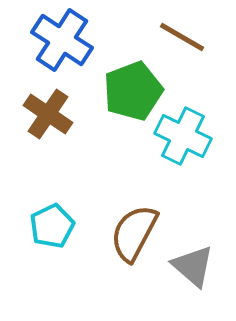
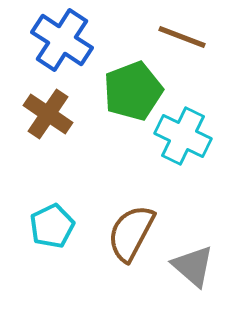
brown line: rotated 9 degrees counterclockwise
brown semicircle: moved 3 px left
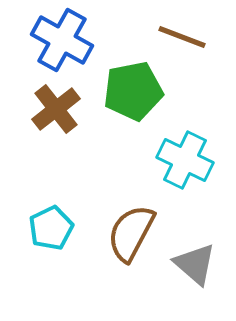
blue cross: rotated 4 degrees counterclockwise
green pentagon: rotated 10 degrees clockwise
brown cross: moved 8 px right, 5 px up; rotated 18 degrees clockwise
cyan cross: moved 2 px right, 24 px down
cyan pentagon: moved 1 px left, 2 px down
gray triangle: moved 2 px right, 2 px up
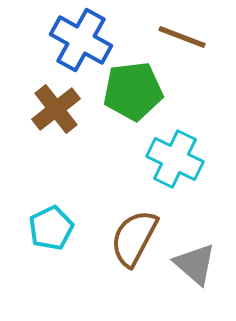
blue cross: moved 19 px right
green pentagon: rotated 4 degrees clockwise
cyan cross: moved 10 px left, 1 px up
brown semicircle: moved 3 px right, 5 px down
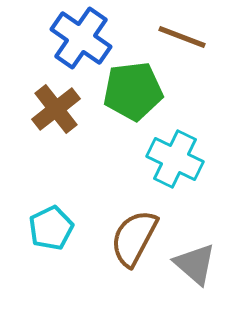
blue cross: moved 2 px up; rotated 6 degrees clockwise
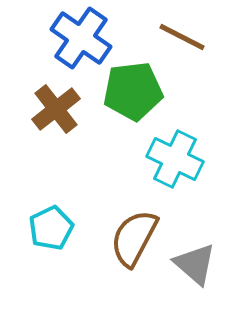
brown line: rotated 6 degrees clockwise
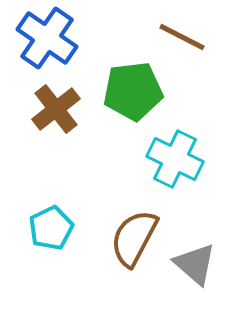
blue cross: moved 34 px left
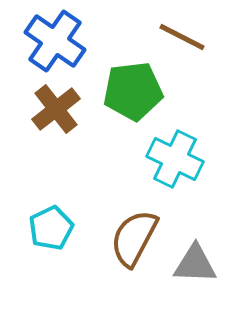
blue cross: moved 8 px right, 3 px down
gray triangle: rotated 39 degrees counterclockwise
